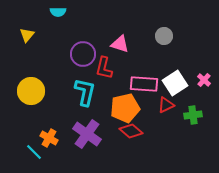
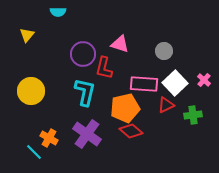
gray circle: moved 15 px down
white square: rotated 10 degrees counterclockwise
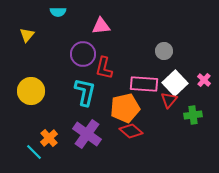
pink triangle: moved 19 px left, 18 px up; rotated 24 degrees counterclockwise
red triangle: moved 3 px right, 5 px up; rotated 24 degrees counterclockwise
orange cross: rotated 18 degrees clockwise
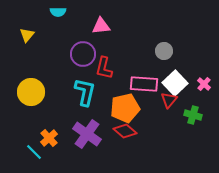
pink cross: moved 4 px down
yellow circle: moved 1 px down
green cross: rotated 24 degrees clockwise
red diamond: moved 6 px left
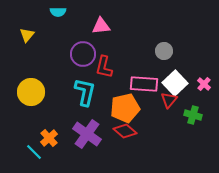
red L-shape: moved 1 px up
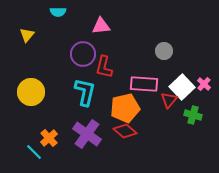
white square: moved 7 px right, 4 px down
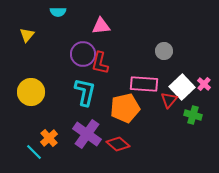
red L-shape: moved 4 px left, 4 px up
red diamond: moved 7 px left, 13 px down
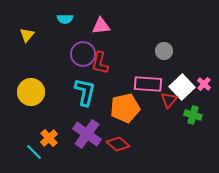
cyan semicircle: moved 7 px right, 7 px down
pink rectangle: moved 4 px right
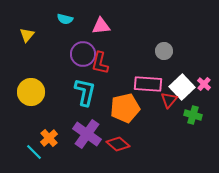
cyan semicircle: rotated 14 degrees clockwise
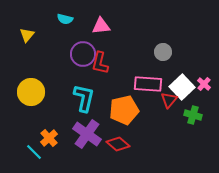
gray circle: moved 1 px left, 1 px down
cyan L-shape: moved 1 px left, 6 px down
orange pentagon: moved 1 px left, 2 px down
